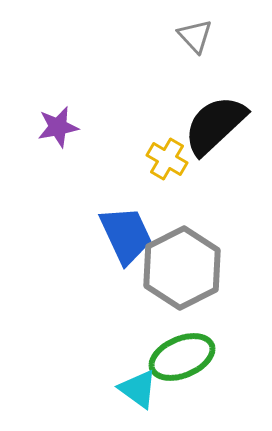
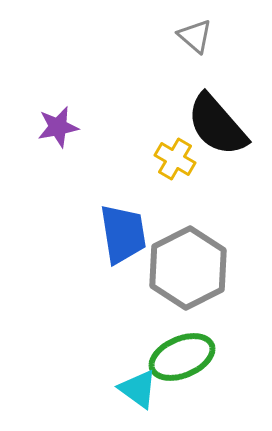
gray triangle: rotated 6 degrees counterclockwise
black semicircle: moved 2 px right; rotated 88 degrees counterclockwise
yellow cross: moved 8 px right
blue trapezoid: moved 3 px left, 1 px up; rotated 16 degrees clockwise
gray hexagon: moved 6 px right
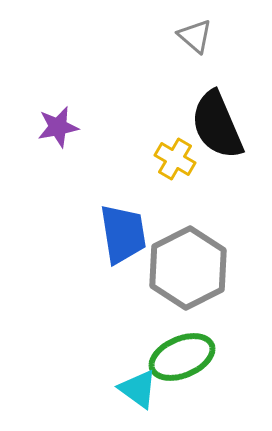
black semicircle: rotated 18 degrees clockwise
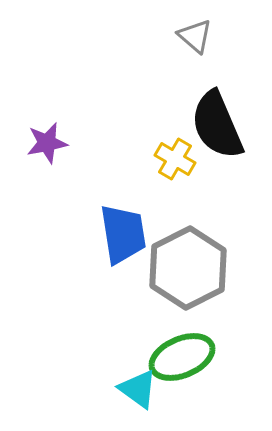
purple star: moved 11 px left, 16 px down
